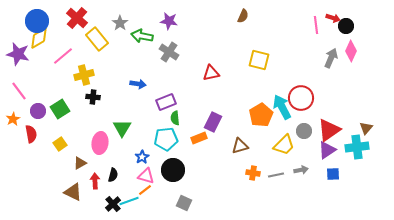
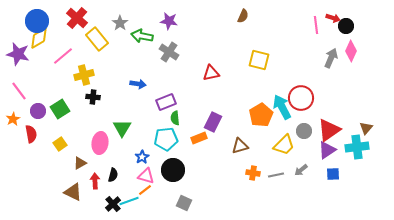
gray arrow at (301, 170): rotated 152 degrees clockwise
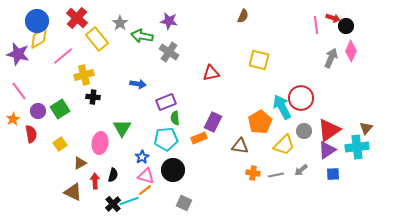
orange pentagon at (261, 115): moved 1 px left, 7 px down
brown triangle at (240, 146): rotated 24 degrees clockwise
